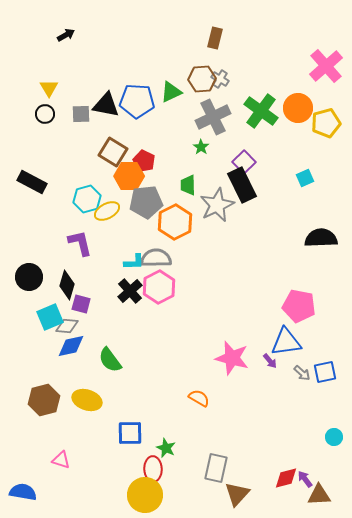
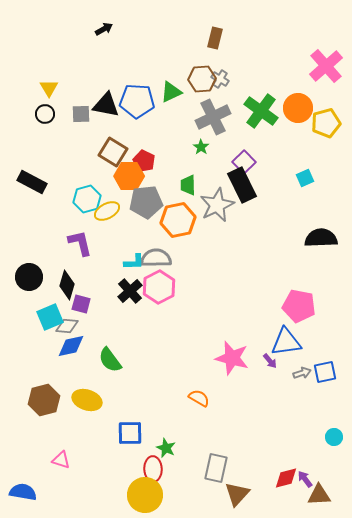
black arrow at (66, 35): moved 38 px right, 6 px up
orange hexagon at (175, 222): moved 3 px right, 2 px up; rotated 16 degrees clockwise
gray arrow at (302, 373): rotated 60 degrees counterclockwise
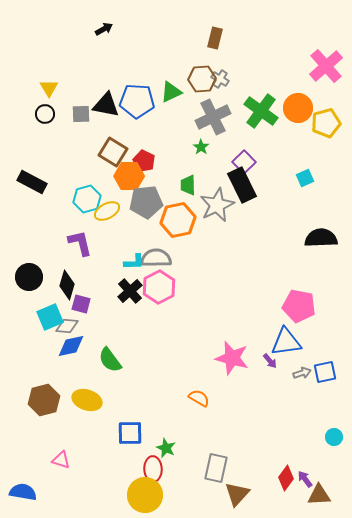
red diamond at (286, 478): rotated 40 degrees counterclockwise
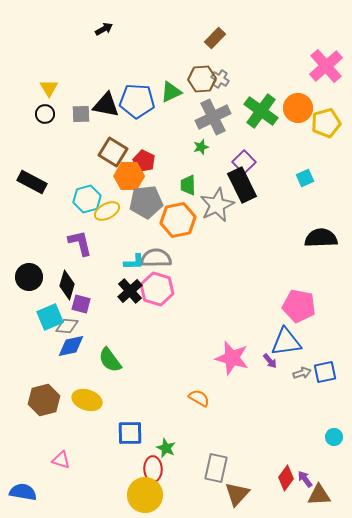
brown rectangle at (215, 38): rotated 30 degrees clockwise
green star at (201, 147): rotated 21 degrees clockwise
pink hexagon at (159, 287): moved 2 px left, 2 px down; rotated 16 degrees counterclockwise
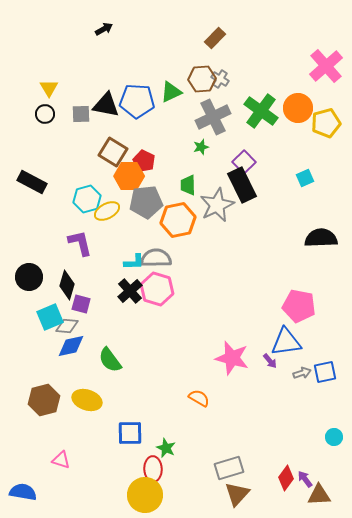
gray rectangle at (216, 468): moved 13 px right; rotated 60 degrees clockwise
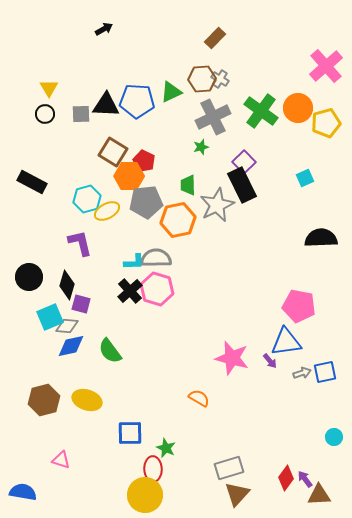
black triangle at (106, 105): rotated 8 degrees counterclockwise
green semicircle at (110, 360): moved 9 px up
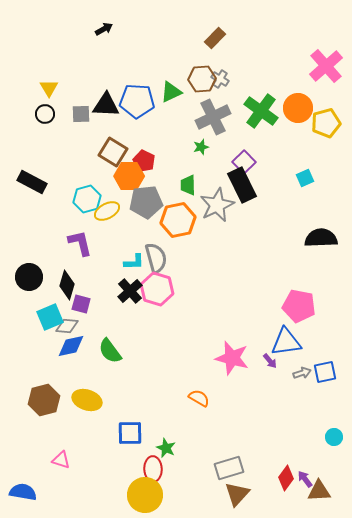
gray semicircle at (156, 258): rotated 76 degrees clockwise
brown triangle at (319, 495): moved 4 px up
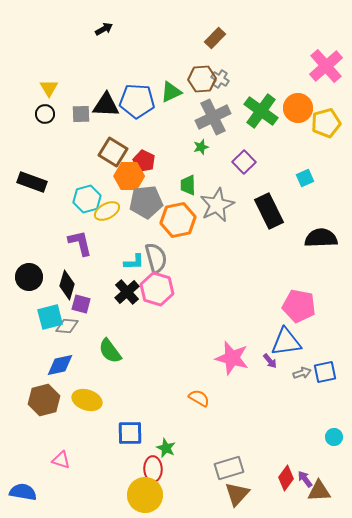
black rectangle at (32, 182): rotated 8 degrees counterclockwise
black rectangle at (242, 185): moved 27 px right, 26 px down
black cross at (130, 291): moved 3 px left, 1 px down
cyan square at (50, 317): rotated 8 degrees clockwise
blue diamond at (71, 346): moved 11 px left, 19 px down
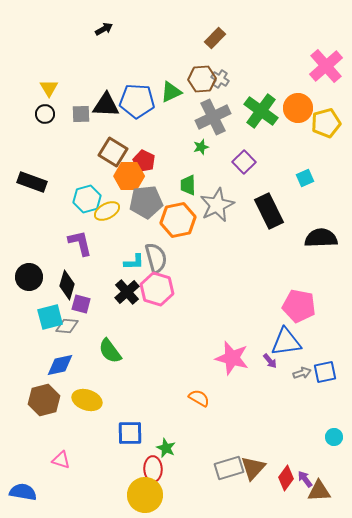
brown triangle at (237, 494): moved 16 px right, 26 px up
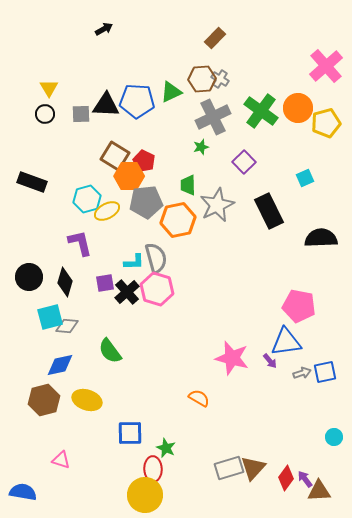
brown square at (113, 152): moved 2 px right, 4 px down
black diamond at (67, 285): moved 2 px left, 3 px up
purple square at (81, 304): moved 24 px right, 21 px up; rotated 24 degrees counterclockwise
